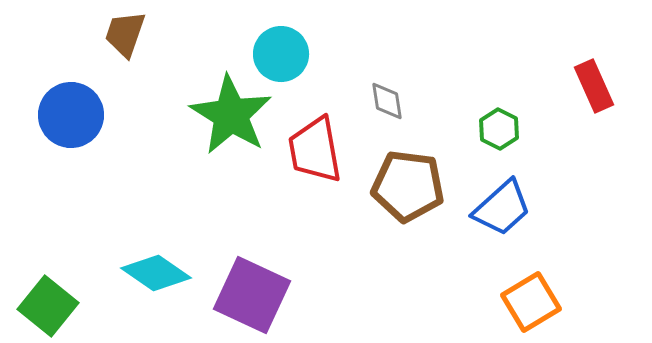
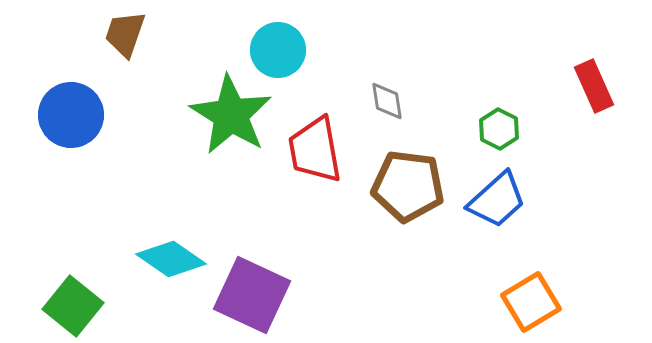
cyan circle: moved 3 px left, 4 px up
blue trapezoid: moved 5 px left, 8 px up
cyan diamond: moved 15 px right, 14 px up
green square: moved 25 px right
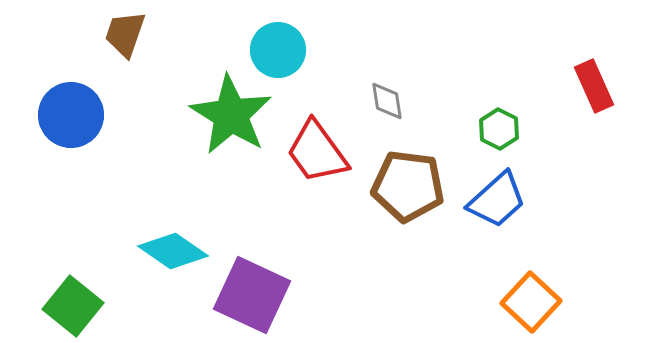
red trapezoid: moved 2 px right, 2 px down; rotated 26 degrees counterclockwise
cyan diamond: moved 2 px right, 8 px up
orange square: rotated 16 degrees counterclockwise
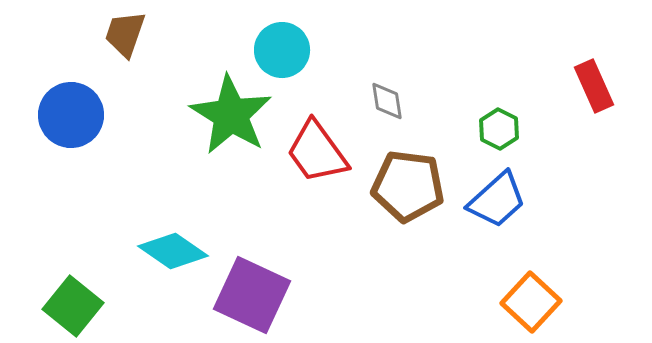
cyan circle: moved 4 px right
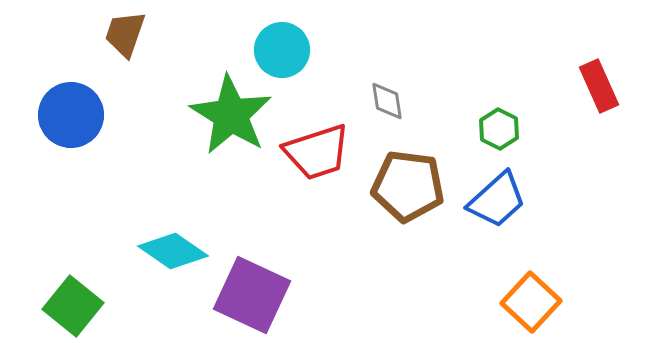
red rectangle: moved 5 px right
red trapezoid: rotated 72 degrees counterclockwise
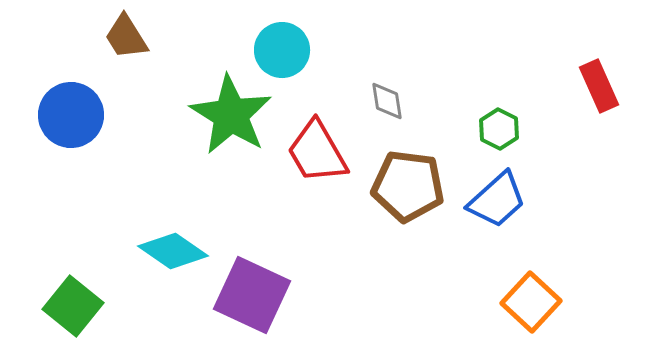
brown trapezoid: moved 1 px right, 3 px down; rotated 51 degrees counterclockwise
red trapezoid: rotated 78 degrees clockwise
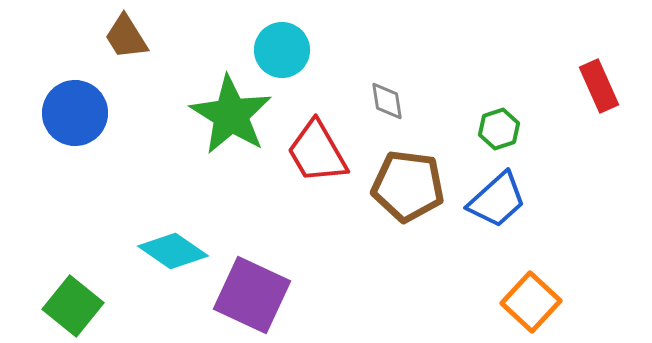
blue circle: moved 4 px right, 2 px up
green hexagon: rotated 15 degrees clockwise
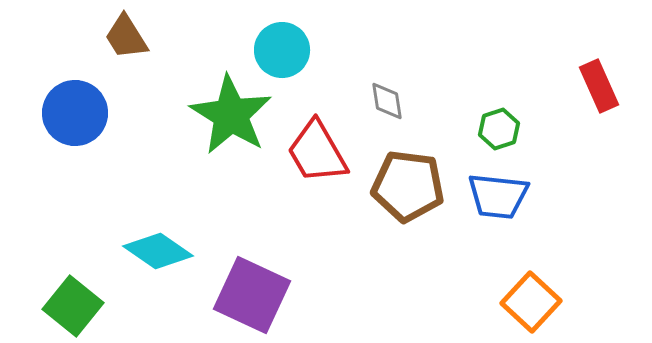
blue trapezoid: moved 1 px right, 4 px up; rotated 48 degrees clockwise
cyan diamond: moved 15 px left
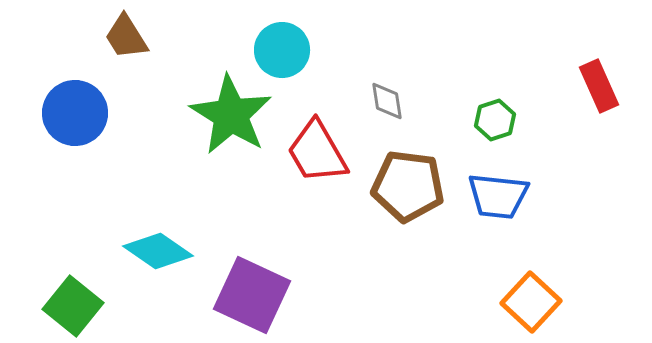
green hexagon: moved 4 px left, 9 px up
